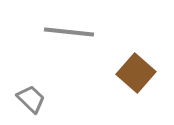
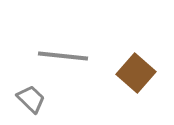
gray line: moved 6 px left, 24 px down
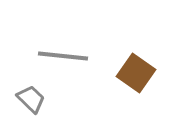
brown square: rotated 6 degrees counterclockwise
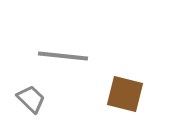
brown square: moved 11 px left, 21 px down; rotated 21 degrees counterclockwise
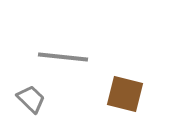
gray line: moved 1 px down
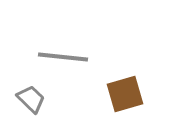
brown square: rotated 30 degrees counterclockwise
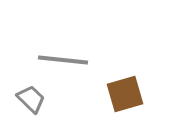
gray line: moved 3 px down
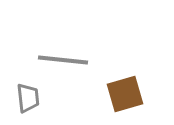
gray trapezoid: moved 3 px left, 1 px up; rotated 40 degrees clockwise
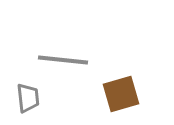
brown square: moved 4 px left
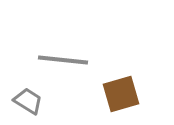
gray trapezoid: moved 3 px down; rotated 52 degrees counterclockwise
